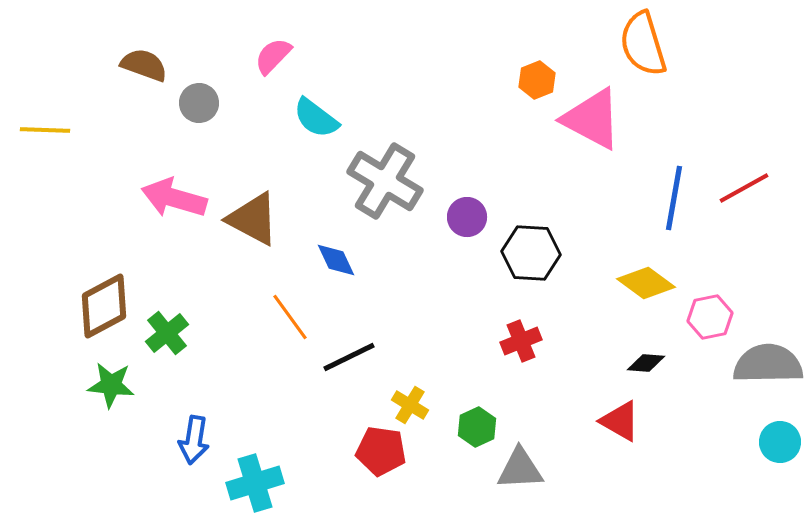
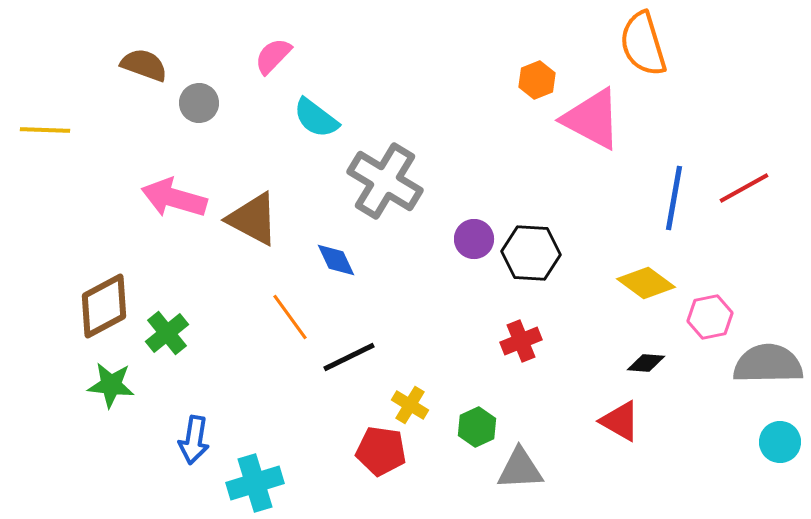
purple circle: moved 7 px right, 22 px down
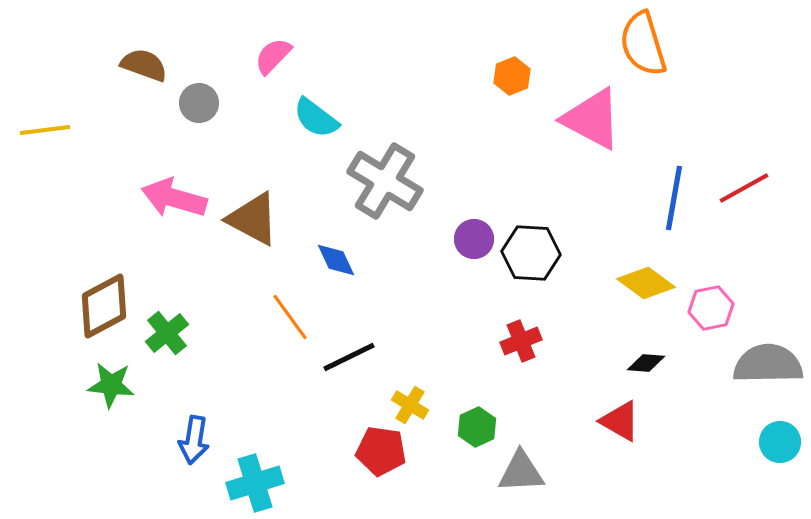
orange hexagon: moved 25 px left, 4 px up
yellow line: rotated 9 degrees counterclockwise
pink hexagon: moved 1 px right, 9 px up
gray triangle: moved 1 px right, 3 px down
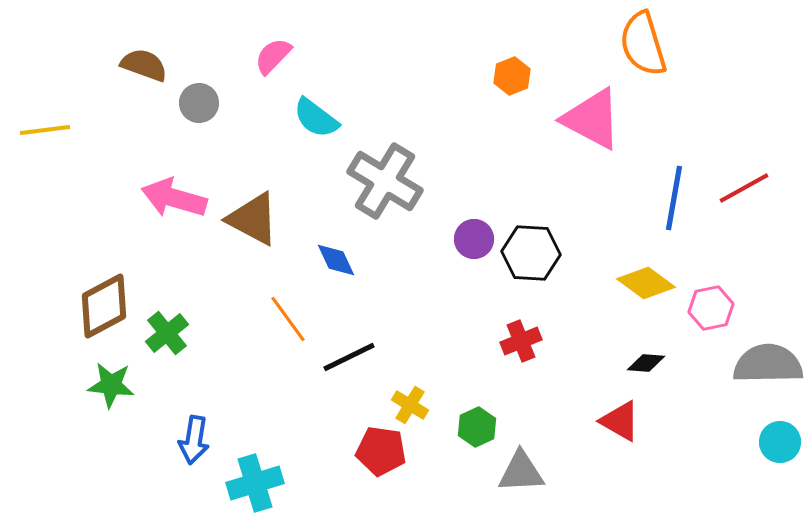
orange line: moved 2 px left, 2 px down
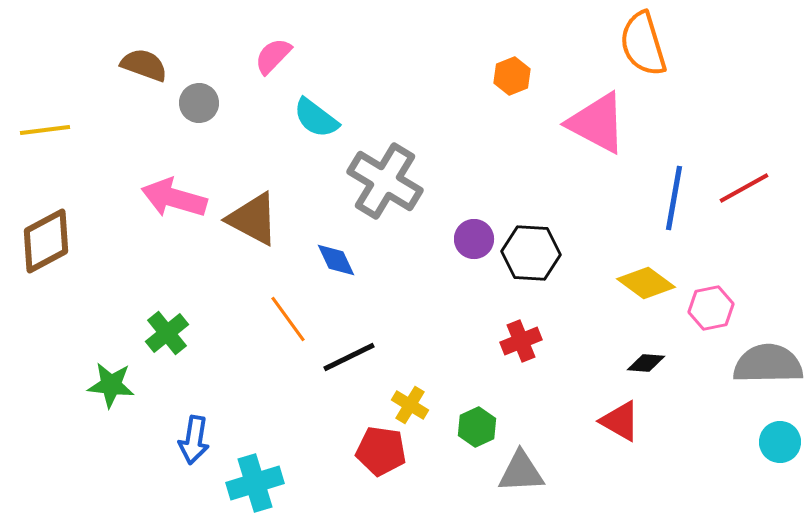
pink triangle: moved 5 px right, 4 px down
brown diamond: moved 58 px left, 65 px up
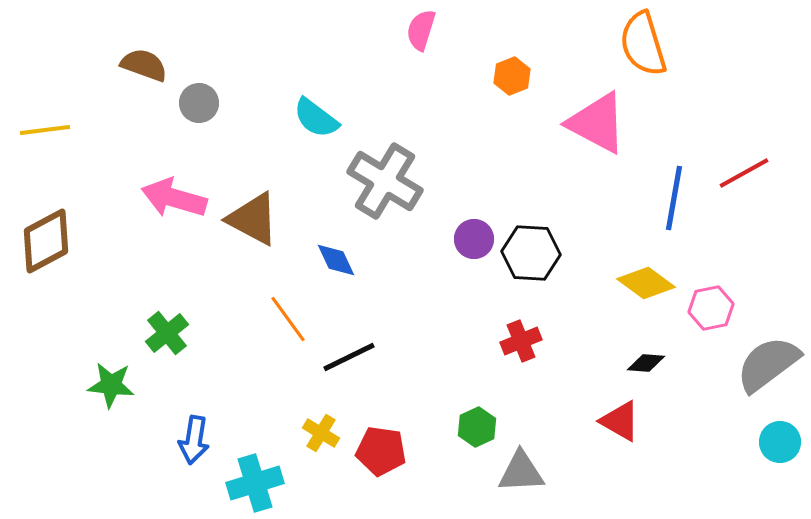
pink semicircle: moved 148 px right, 26 px up; rotated 27 degrees counterclockwise
red line: moved 15 px up
gray semicircle: rotated 36 degrees counterclockwise
yellow cross: moved 89 px left, 28 px down
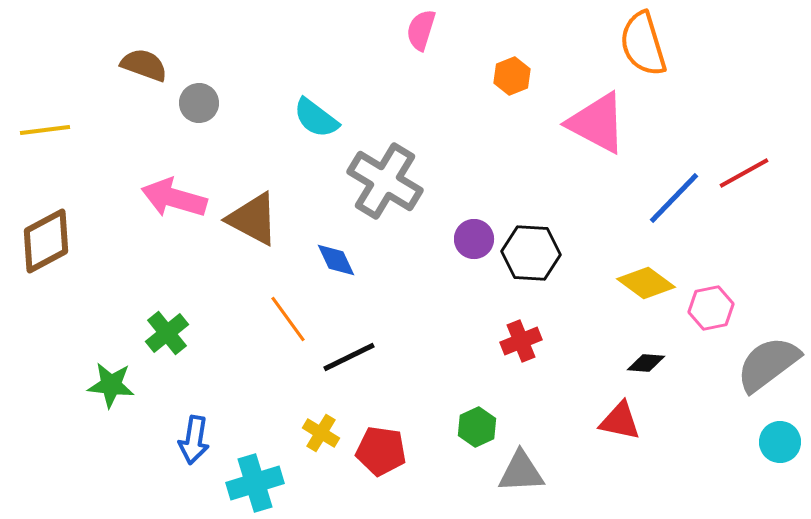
blue line: rotated 34 degrees clockwise
red triangle: rotated 18 degrees counterclockwise
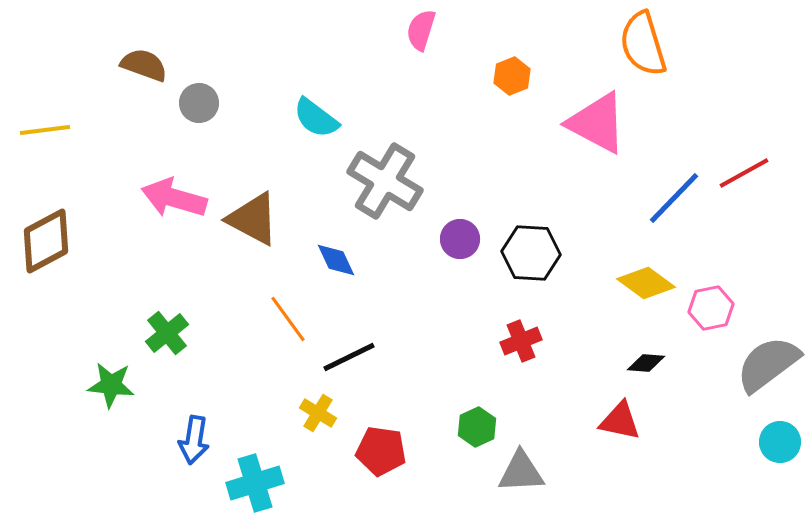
purple circle: moved 14 px left
yellow cross: moved 3 px left, 20 px up
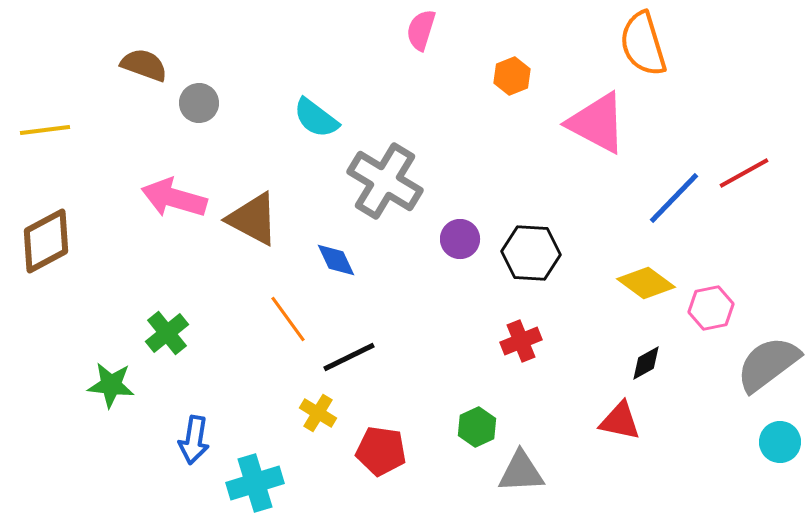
black diamond: rotated 33 degrees counterclockwise
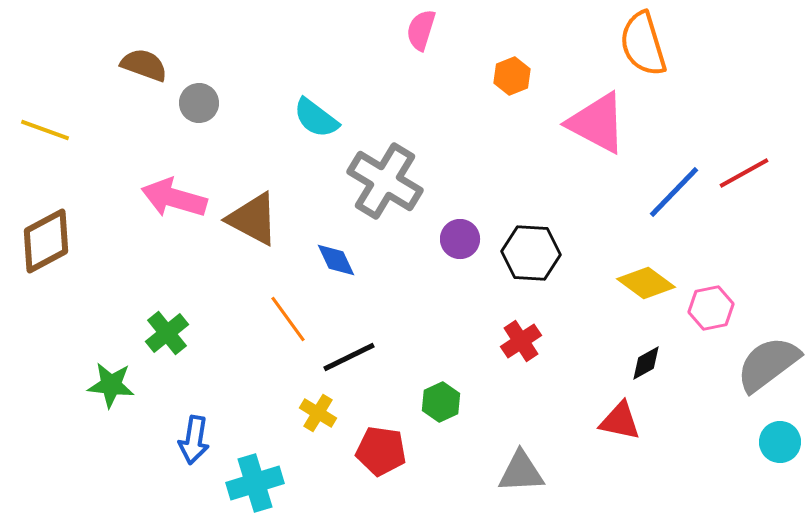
yellow line: rotated 27 degrees clockwise
blue line: moved 6 px up
red cross: rotated 12 degrees counterclockwise
green hexagon: moved 36 px left, 25 px up
